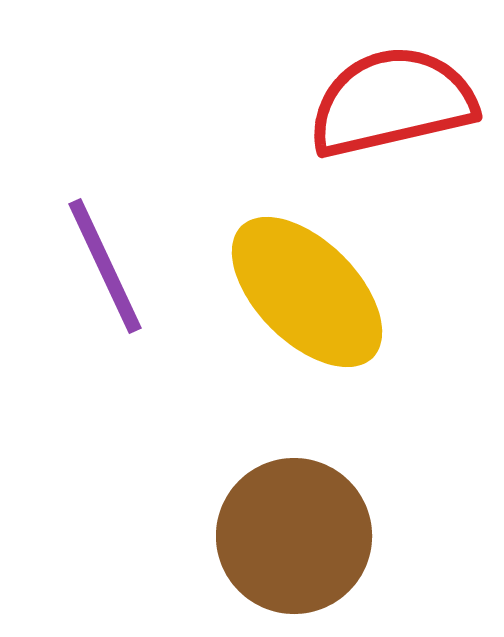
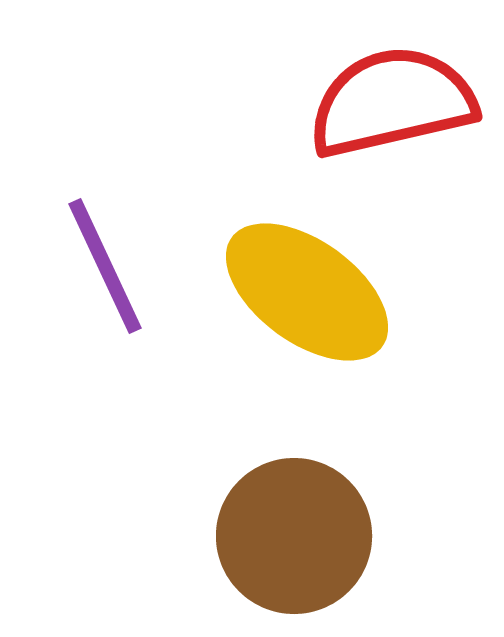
yellow ellipse: rotated 9 degrees counterclockwise
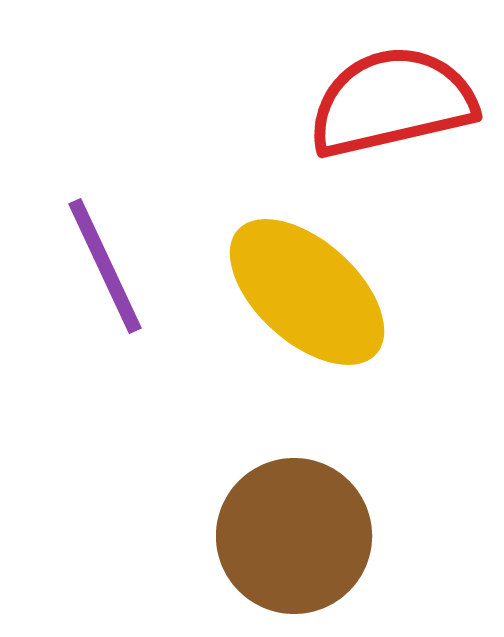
yellow ellipse: rotated 6 degrees clockwise
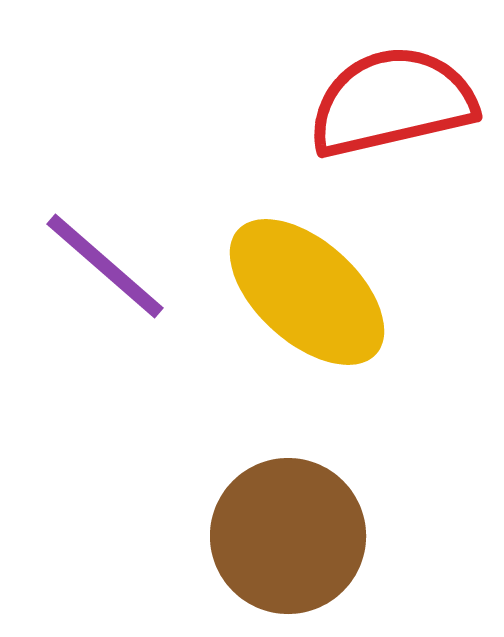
purple line: rotated 24 degrees counterclockwise
brown circle: moved 6 px left
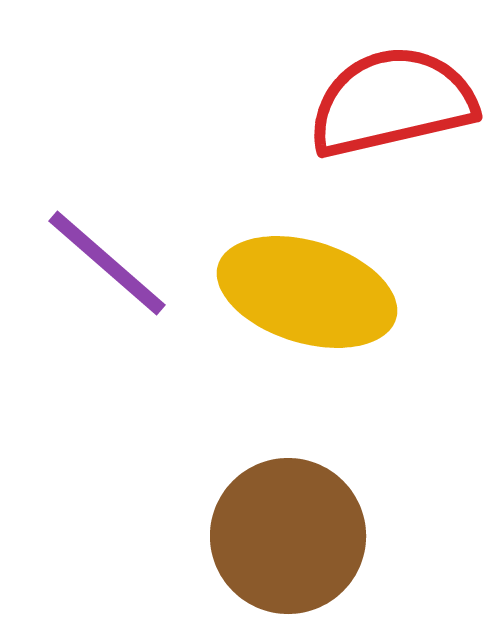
purple line: moved 2 px right, 3 px up
yellow ellipse: rotated 25 degrees counterclockwise
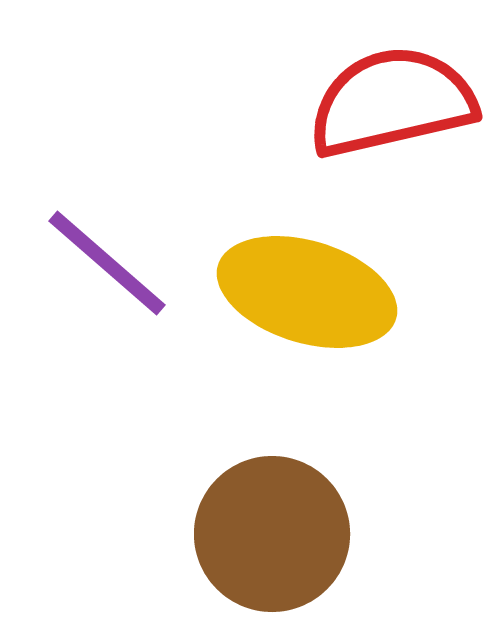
brown circle: moved 16 px left, 2 px up
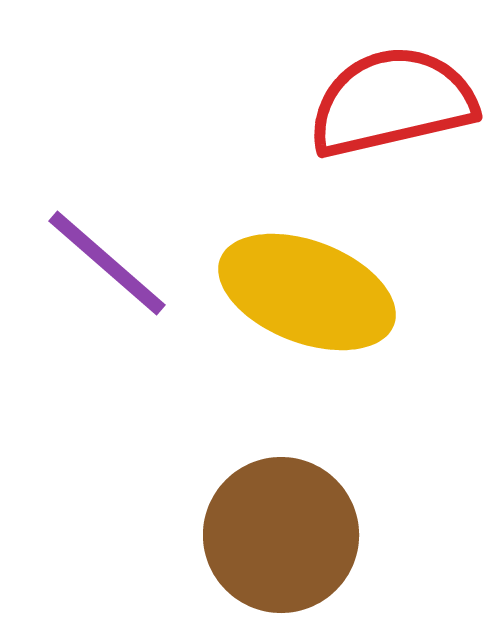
yellow ellipse: rotated 4 degrees clockwise
brown circle: moved 9 px right, 1 px down
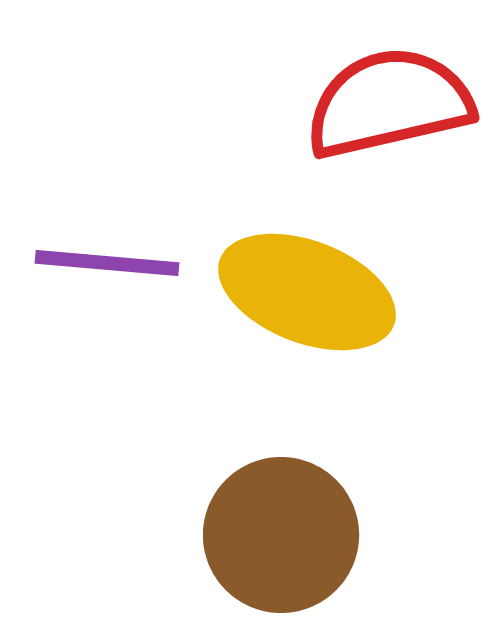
red semicircle: moved 3 px left, 1 px down
purple line: rotated 36 degrees counterclockwise
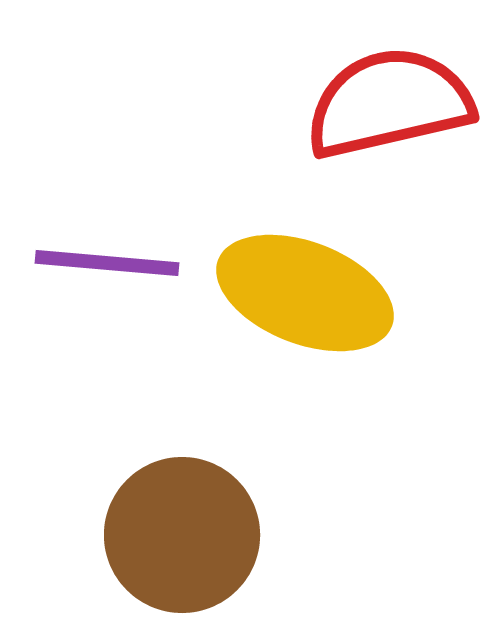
yellow ellipse: moved 2 px left, 1 px down
brown circle: moved 99 px left
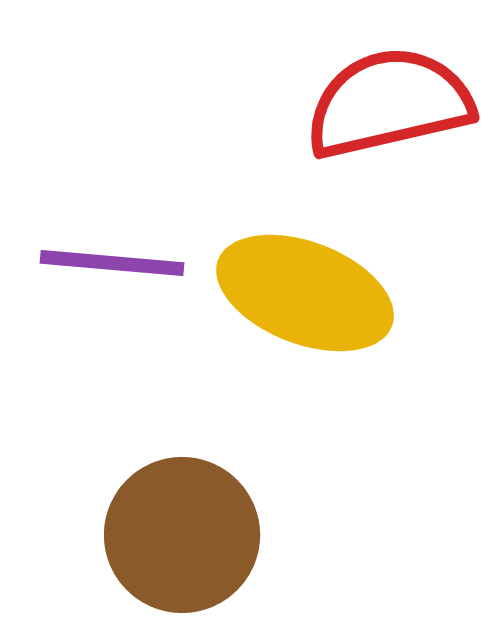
purple line: moved 5 px right
